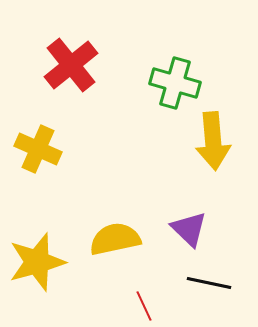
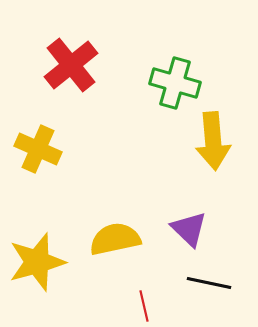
red line: rotated 12 degrees clockwise
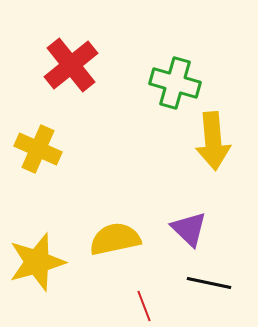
red line: rotated 8 degrees counterclockwise
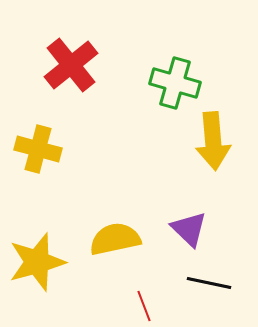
yellow cross: rotated 9 degrees counterclockwise
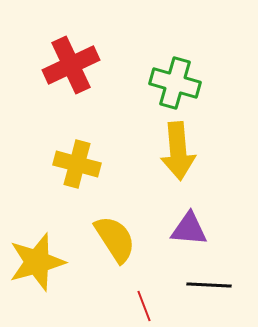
red cross: rotated 14 degrees clockwise
yellow arrow: moved 35 px left, 10 px down
yellow cross: moved 39 px right, 15 px down
purple triangle: rotated 39 degrees counterclockwise
yellow semicircle: rotated 69 degrees clockwise
black line: moved 2 px down; rotated 9 degrees counterclockwise
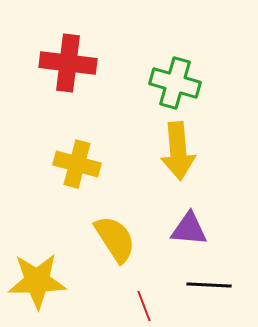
red cross: moved 3 px left, 2 px up; rotated 32 degrees clockwise
yellow star: moved 19 px down; rotated 14 degrees clockwise
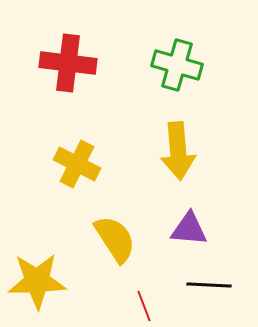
green cross: moved 2 px right, 18 px up
yellow cross: rotated 12 degrees clockwise
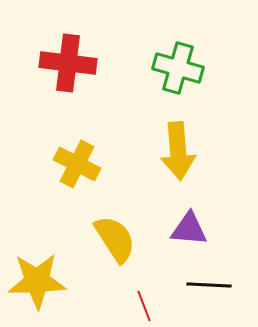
green cross: moved 1 px right, 3 px down
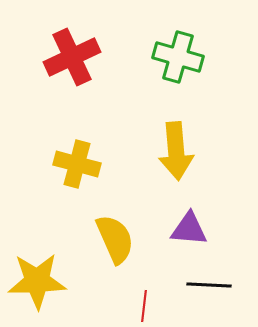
red cross: moved 4 px right, 6 px up; rotated 32 degrees counterclockwise
green cross: moved 11 px up
yellow arrow: moved 2 px left
yellow cross: rotated 12 degrees counterclockwise
yellow semicircle: rotated 9 degrees clockwise
red line: rotated 28 degrees clockwise
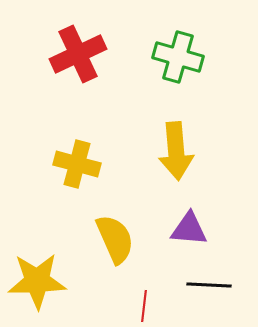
red cross: moved 6 px right, 3 px up
